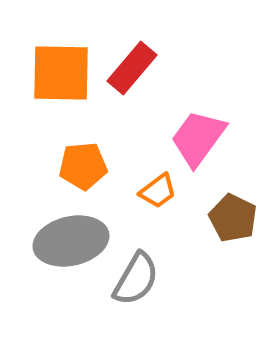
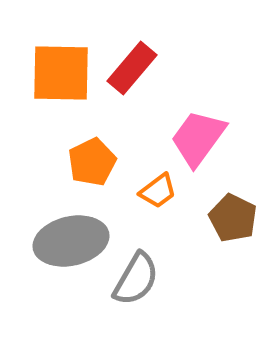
orange pentagon: moved 9 px right, 4 px up; rotated 21 degrees counterclockwise
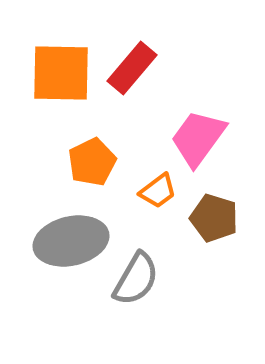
brown pentagon: moved 19 px left; rotated 9 degrees counterclockwise
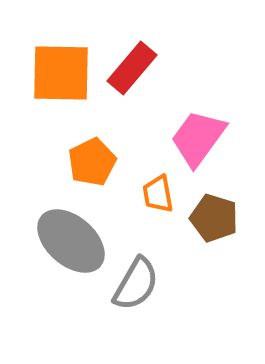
orange trapezoid: moved 3 px down; rotated 117 degrees clockwise
gray ellipse: rotated 54 degrees clockwise
gray semicircle: moved 5 px down
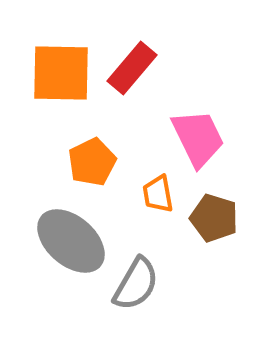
pink trapezoid: rotated 118 degrees clockwise
